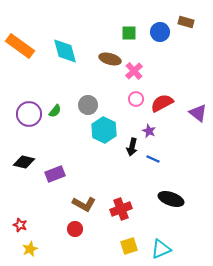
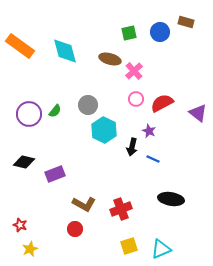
green square: rotated 14 degrees counterclockwise
black ellipse: rotated 10 degrees counterclockwise
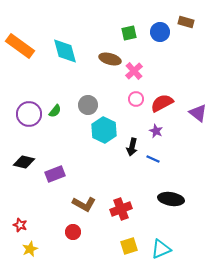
purple star: moved 7 px right
red circle: moved 2 px left, 3 px down
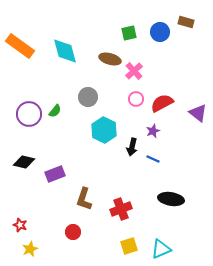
gray circle: moved 8 px up
purple star: moved 3 px left; rotated 24 degrees clockwise
brown L-shape: moved 5 px up; rotated 80 degrees clockwise
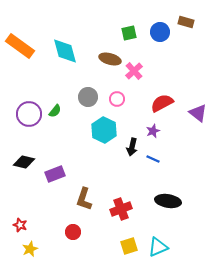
pink circle: moved 19 px left
black ellipse: moved 3 px left, 2 px down
cyan triangle: moved 3 px left, 2 px up
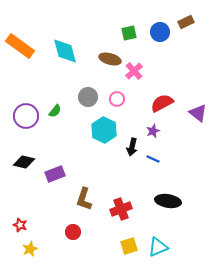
brown rectangle: rotated 42 degrees counterclockwise
purple circle: moved 3 px left, 2 px down
